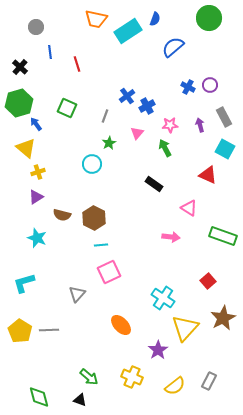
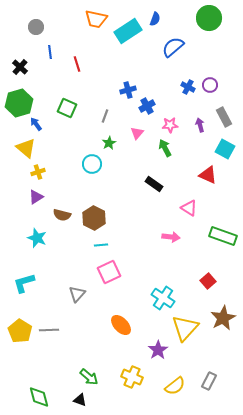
blue cross at (127, 96): moved 1 px right, 6 px up; rotated 21 degrees clockwise
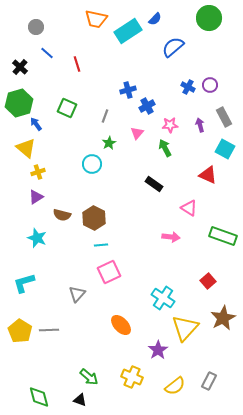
blue semicircle at (155, 19): rotated 24 degrees clockwise
blue line at (50, 52): moved 3 px left, 1 px down; rotated 40 degrees counterclockwise
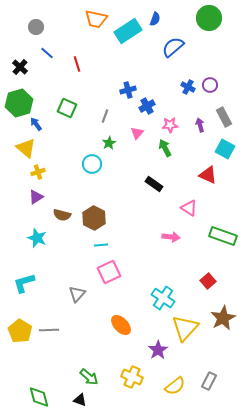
blue semicircle at (155, 19): rotated 24 degrees counterclockwise
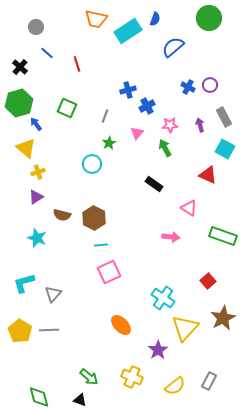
gray triangle at (77, 294): moved 24 px left
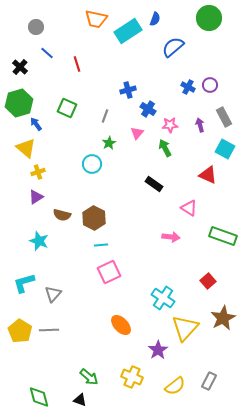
blue cross at (147, 106): moved 1 px right, 3 px down; rotated 28 degrees counterclockwise
cyan star at (37, 238): moved 2 px right, 3 px down
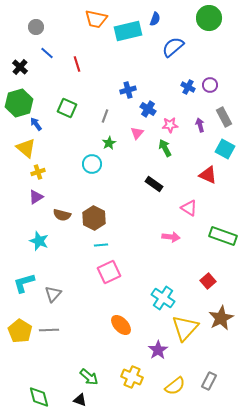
cyan rectangle at (128, 31): rotated 20 degrees clockwise
brown star at (223, 318): moved 2 px left
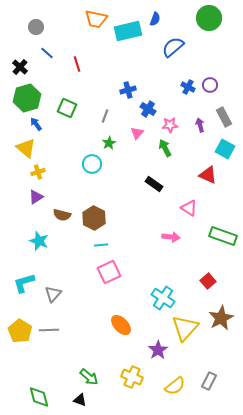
green hexagon at (19, 103): moved 8 px right, 5 px up
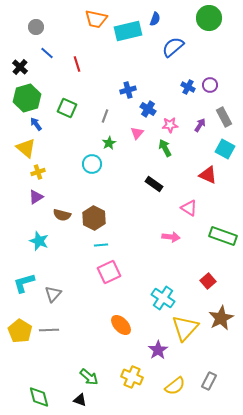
purple arrow at (200, 125): rotated 48 degrees clockwise
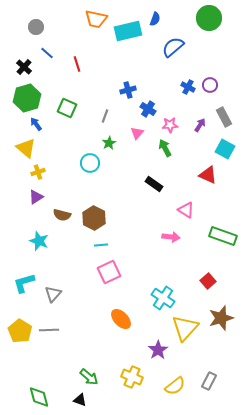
black cross at (20, 67): moved 4 px right
cyan circle at (92, 164): moved 2 px left, 1 px up
pink triangle at (189, 208): moved 3 px left, 2 px down
brown star at (221, 318): rotated 10 degrees clockwise
orange ellipse at (121, 325): moved 6 px up
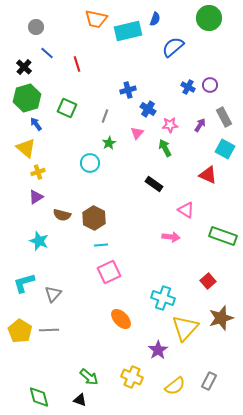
cyan cross at (163, 298): rotated 15 degrees counterclockwise
